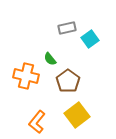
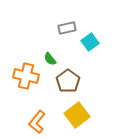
cyan square: moved 3 px down
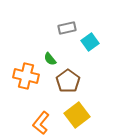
orange L-shape: moved 4 px right, 1 px down
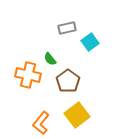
orange cross: moved 2 px right, 1 px up
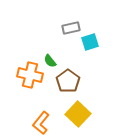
gray rectangle: moved 4 px right
cyan square: rotated 18 degrees clockwise
green semicircle: moved 2 px down
orange cross: moved 2 px right
yellow square: moved 1 px right, 1 px up; rotated 10 degrees counterclockwise
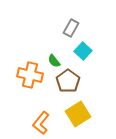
gray rectangle: rotated 48 degrees counterclockwise
cyan square: moved 7 px left, 9 px down; rotated 30 degrees counterclockwise
green semicircle: moved 4 px right
yellow square: rotated 15 degrees clockwise
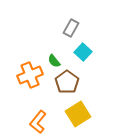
cyan square: moved 1 px down
orange cross: rotated 35 degrees counterclockwise
brown pentagon: moved 1 px left, 1 px down
orange L-shape: moved 3 px left, 1 px up
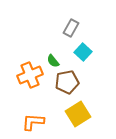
green semicircle: moved 1 px left
brown pentagon: rotated 25 degrees clockwise
orange L-shape: moved 5 px left; rotated 55 degrees clockwise
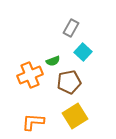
green semicircle: rotated 72 degrees counterclockwise
brown pentagon: moved 2 px right
yellow square: moved 3 px left, 2 px down
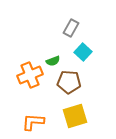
brown pentagon: rotated 15 degrees clockwise
yellow square: rotated 15 degrees clockwise
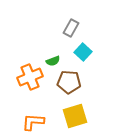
orange cross: moved 2 px down
